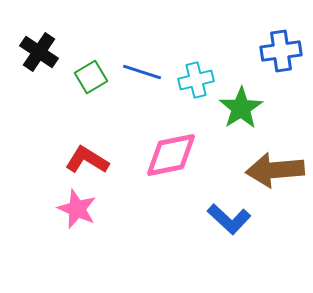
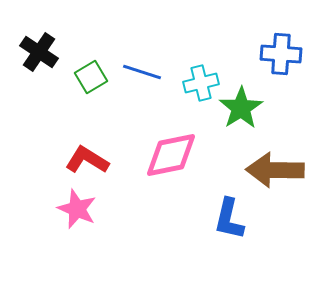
blue cross: moved 3 px down; rotated 12 degrees clockwise
cyan cross: moved 5 px right, 3 px down
brown arrow: rotated 6 degrees clockwise
blue L-shape: rotated 60 degrees clockwise
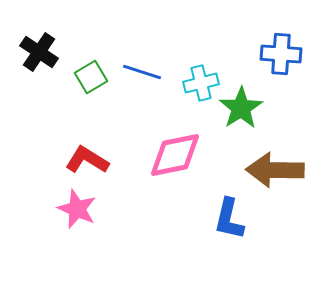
pink diamond: moved 4 px right
